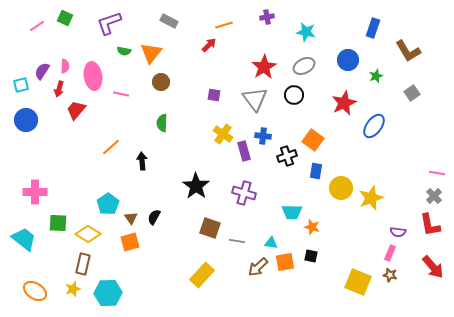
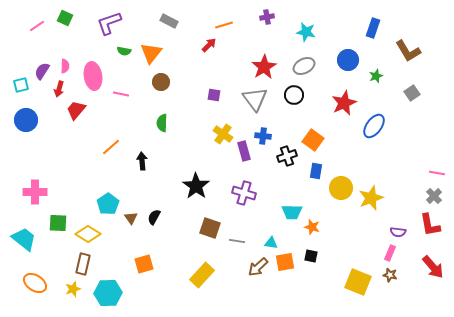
orange square at (130, 242): moved 14 px right, 22 px down
orange ellipse at (35, 291): moved 8 px up
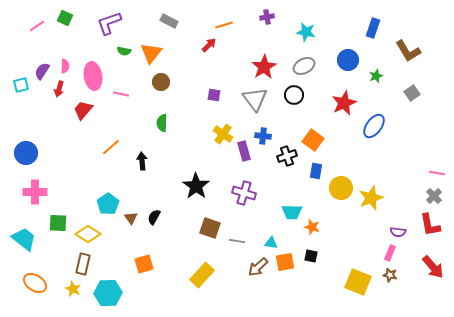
red trapezoid at (76, 110): moved 7 px right
blue circle at (26, 120): moved 33 px down
yellow star at (73, 289): rotated 28 degrees counterclockwise
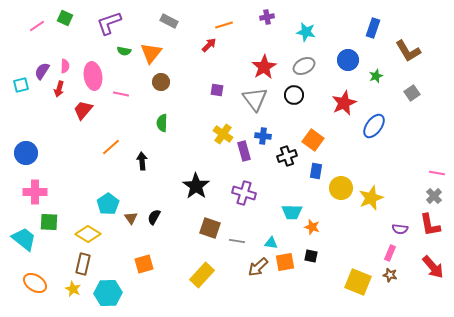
purple square at (214, 95): moved 3 px right, 5 px up
green square at (58, 223): moved 9 px left, 1 px up
purple semicircle at (398, 232): moved 2 px right, 3 px up
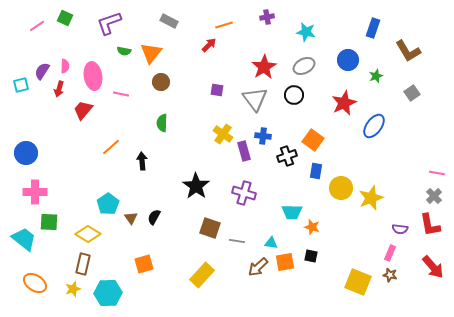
yellow star at (73, 289): rotated 28 degrees clockwise
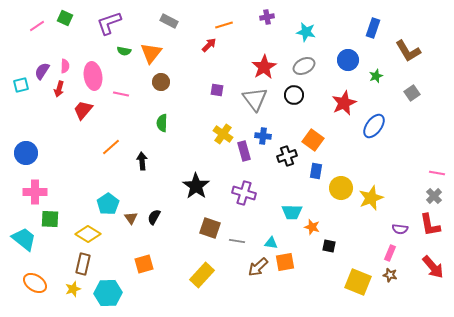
green square at (49, 222): moved 1 px right, 3 px up
black square at (311, 256): moved 18 px right, 10 px up
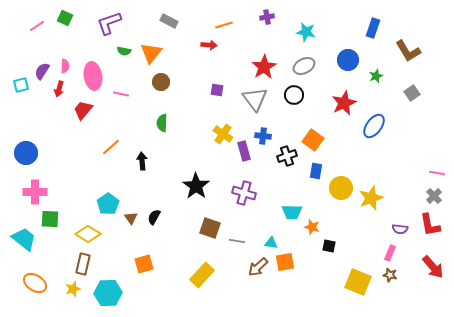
red arrow at (209, 45): rotated 49 degrees clockwise
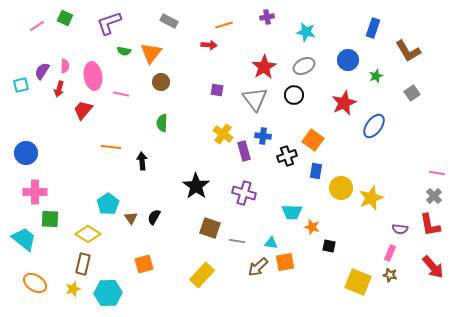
orange line at (111, 147): rotated 48 degrees clockwise
